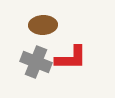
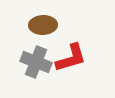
red L-shape: rotated 16 degrees counterclockwise
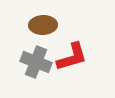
red L-shape: moved 1 px right, 1 px up
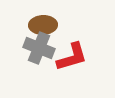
gray cross: moved 3 px right, 14 px up
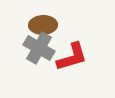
gray cross: rotated 8 degrees clockwise
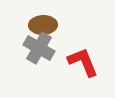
red L-shape: moved 11 px right, 5 px down; rotated 96 degrees counterclockwise
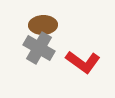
red L-shape: rotated 148 degrees clockwise
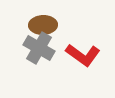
red L-shape: moved 7 px up
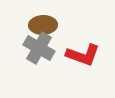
red L-shape: rotated 16 degrees counterclockwise
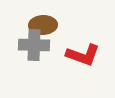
gray cross: moved 5 px left, 3 px up; rotated 28 degrees counterclockwise
